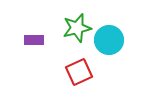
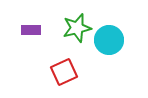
purple rectangle: moved 3 px left, 10 px up
red square: moved 15 px left
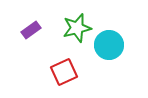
purple rectangle: rotated 36 degrees counterclockwise
cyan circle: moved 5 px down
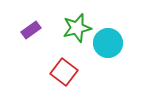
cyan circle: moved 1 px left, 2 px up
red square: rotated 28 degrees counterclockwise
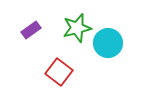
red square: moved 5 px left
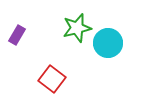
purple rectangle: moved 14 px left, 5 px down; rotated 24 degrees counterclockwise
red square: moved 7 px left, 7 px down
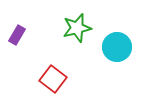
cyan circle: moved 9 px right, 4 px down
red square: moved 1 px right
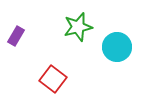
green star: moved 1 px right, 1 px up
purple rectangle: moved 1 px left, 1 px down
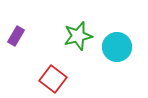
green star: moved 9 px down
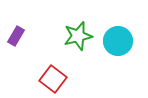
cyan circle: moved 1 px right, 6 px up
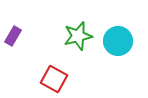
purple rectangle: moved 3 px left
red square: moved 1 px right; rotated 8 degrees counterclockwise
